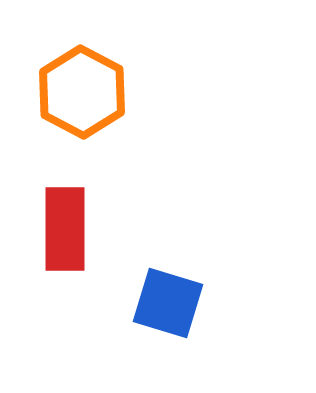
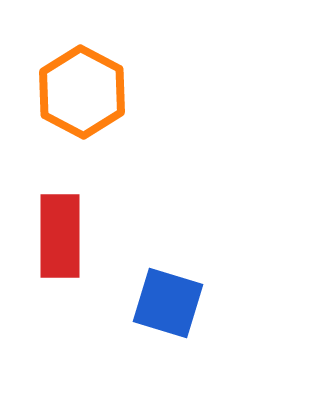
red rectangle: moved 5 px left, 7 px down
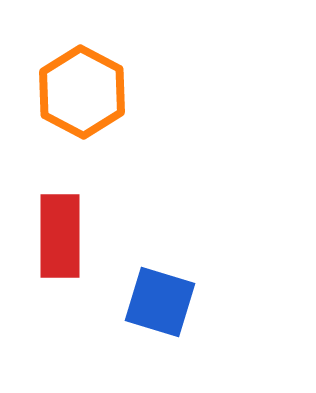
blue square: moved 8 px left, 1 px up
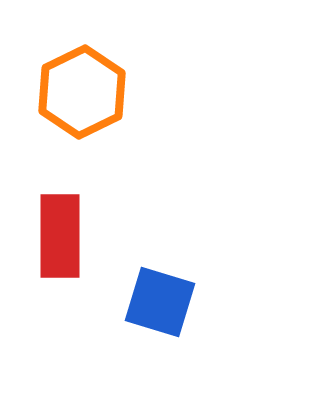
orange hexagon: rotated 6 degrees clockwise
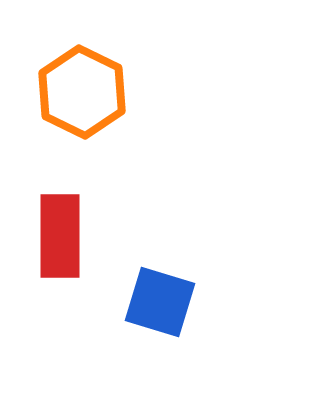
orange hexagon: rotated 8 degrees counterclockwise
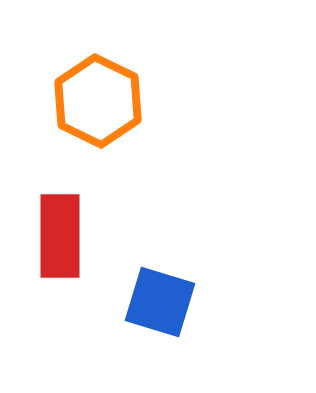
orange hexagon: moved 16 px right, 9 px down
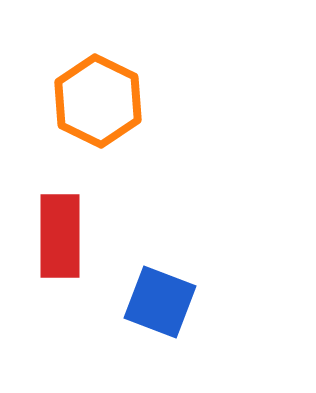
blue square: rotated 4 degrees clockwise
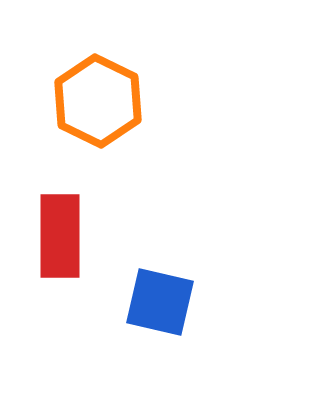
blue square: rotated 8 degrees counterclockwise
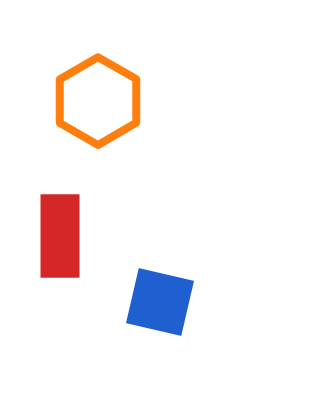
orange hexagon: rotated 4 degrees clockwise
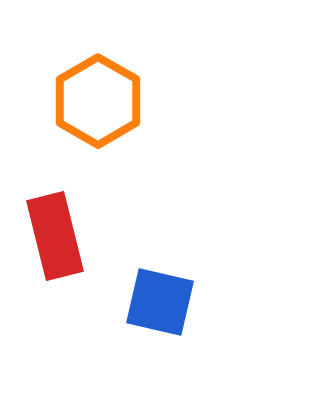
red rectangle: moved 5 px left; rotated 14 degrees counterclockwise
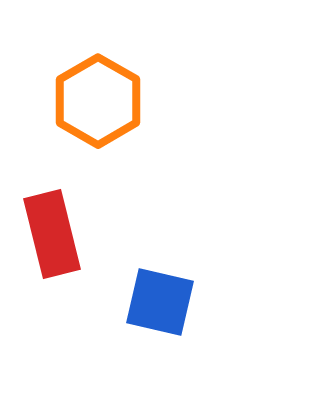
red rectangle: moved 3 px left, 2 px up
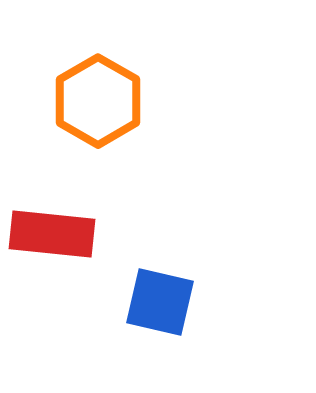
red rectangle: rotated 70 degrees counterclockwise
